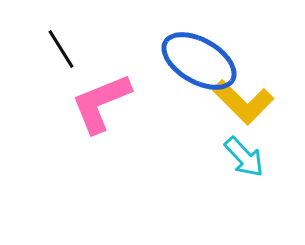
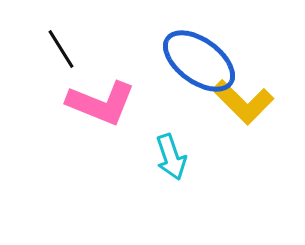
blue ellipse: rotated 6 degrees clockwise
pink L-shape: rotated 136 degrees counterclockwise
cyan arrow: moved 73 px left; rotated 24 degrees clockwise
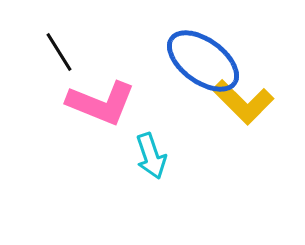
black line: moved 2 px left, 3 px down
blue ellipse: moved 4 px right
cyan arrow: moved 20 px left, 1 px up
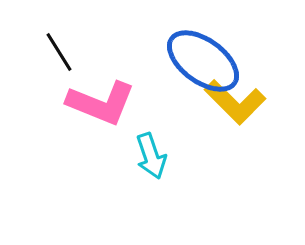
yellow L-shape: moved 8 px left
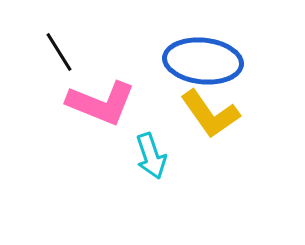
blue ellipse: rotated 30 degrees counterclockwise
yellow L-shape: moved 25 px left, 12 px down; rotated 10 degrees clockwise
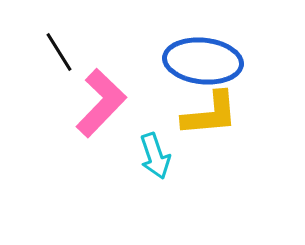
pink L-shape: rotated 68 degrees counterclockwise
yellow L-shape: rotated 60 degrees counterclockwise
cyan arrow: moved 4 px right
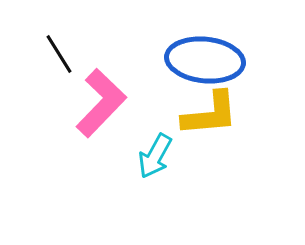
black line: moved 2 px down
blue ellipse: moved 2 px right, 1 px up
cyan arrow: rotated 48 degrees clockwise
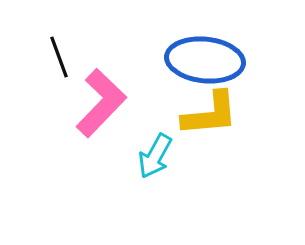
black line: moved 3 px down; rotated 12 degrees clockwise
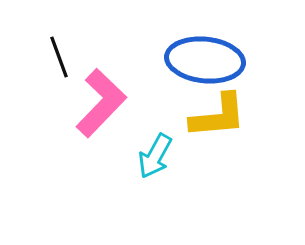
yellow L-shape: moved 8 px right, 2 px down
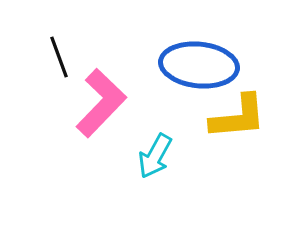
blue ellipse: moved 6 px left, 5 px down
yellow L-shape: moved 20 px right, 1 px down
